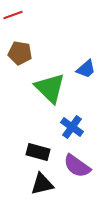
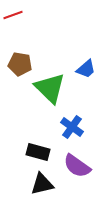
brown pentagon: moved 11 px down
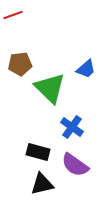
brown pentagon: rotated 15 degrees counterclockwise
purple semicircle: moved 2 px left, 1 px up
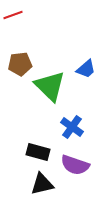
green triangle: moved 2 px up
purple semicircle: rotated 16 degrees counterclockwise
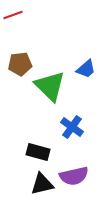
purple semicircle: moved 1 px left, 11 px down; rotated 32 degrees counterclockwise
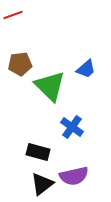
black triangle: rotated 25 degrees counterclockwise
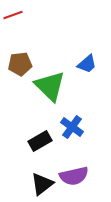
blue trapezoid: moved 1 px right, 5 px up
black rectangle: moved 2 px right, 11 px up; rotated 45 degrees counterclockwise
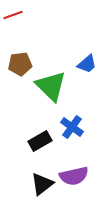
green triangle: moved 1 px right
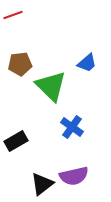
blue trapezoid: moved 1 px up
black rectangle: moved 24 px left
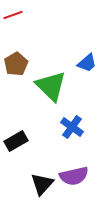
brown pentagon: moved 4 px left; rotated 25 degrees counterclockwise
black triangle: rotated 10 degrees counterclockwise
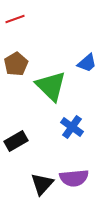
red line: moved 2 px right, 4 px down
purple semicircle: moved 2 px down; rotated 8 degrees clockwise
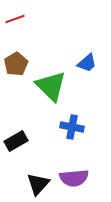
blue cross: rotated 25 degrees counterclockwise
black triangle: moved 4 px left
